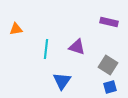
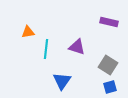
orange triangle: moved 12 px right, 3 px down
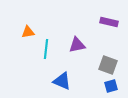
purple triangle: moved 2 px up; rotated 30 degrees counterclockwise
gray square: rotated 12 degrees counterclockwise
blue triangle: rotated 42 degrees counterclockwise
blue square: moved 1 px right, 1 px up
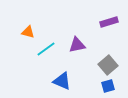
purple rectangle: rotated 30 degrees counterclockwise
orange triangle: rotated 24 degrees clockwise
cyan line: rotated 48 degrees clockwise
gray square: rotated 30 degrees clockwise
blue square: moved 3 px left
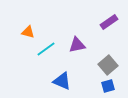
purple rectangle: rotated 18 degrees counterclockwise
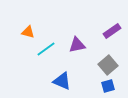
purple rectangle: moved 3 px right, 9 px down
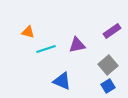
cyan line: rotated 18 degrees clockwise
blue square: rotated 16 degrees counterclockwise
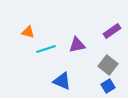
gray square: rotated 12 degrees counterclockwise
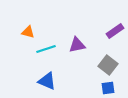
purple rectangle: moved 3 px right
blue triangle: moved 15 px left
blue square: moved 2 px down; rotated 24 degrees clockwise
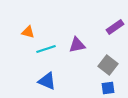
purple rectangle: moved 4 px up
